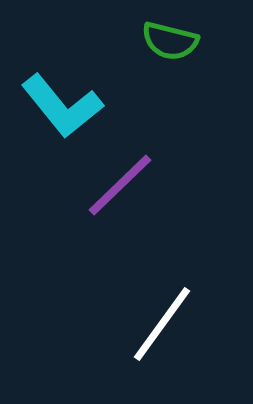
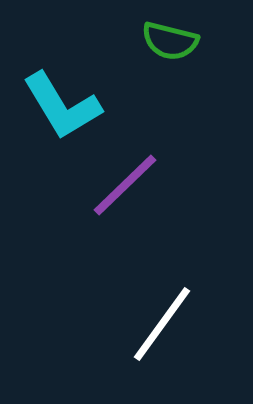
cyan L-shape: rotated 8 degrees clockwise
purple line: moved 5 px right
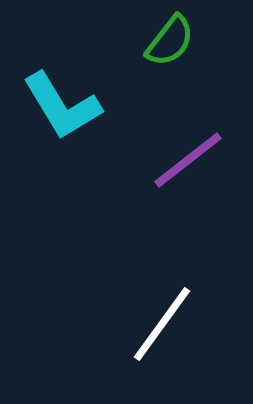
green semicircle: rotated 66 degrees counterclockwise
purple line: moved 63 px right, 25 px up; rotated 6 degrees clockwise
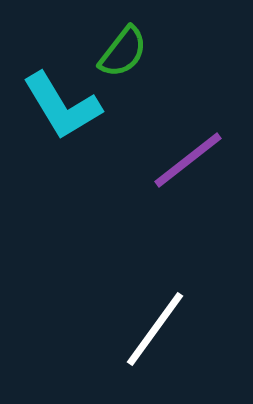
green semicircle: moved 47 px left, 11 px down
white line: moved 7 px left, 5 px down
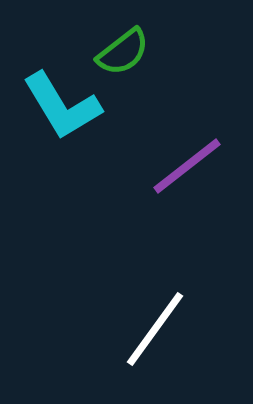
green semicircle: rotated 14 degrees clockwise
purple line: moved 1 px left, 6 px down
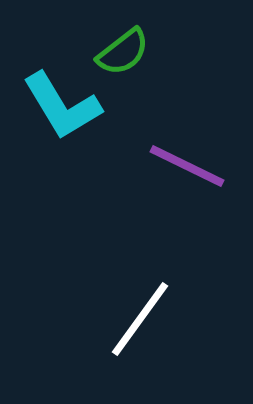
purple line: rotated 64 degrees clockwise
white line: moved 15 px left, 10 px up
